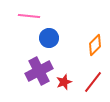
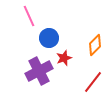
pink line: rotated 60 degrees clockwise
red star: moved 24 px up
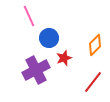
purple cross: moved 3 px left, 1 px up
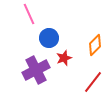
pink line: moved 2 px up
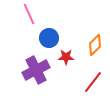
red star: moved 2 px right, 1 px up; rotated 21 degrees clockwise
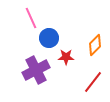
pink line: moved 2 px right, 4 px down
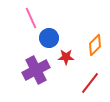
red line: moved 3 px left, 1 px down
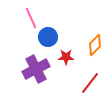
blue circle: moved 1 px left, 1 px up
purple cross: moved 1 px up
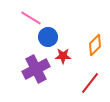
pink line: rotated 35 degrees counterclockwise
red star: moved 3 px left, 1 px up
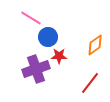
orange diamond: rotated 10 degrees clockwise
red star: moved 4 px left
purple cross: rotated 8 degrees clockwise
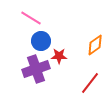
blue circle: moved 7 px left, 4 px down
